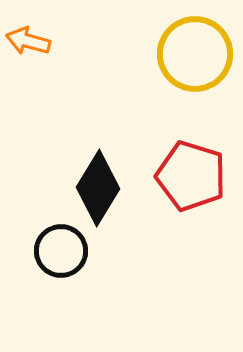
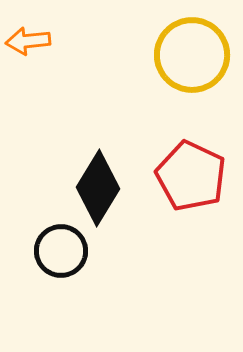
orange arrow: rotated 21 degrees counterclockwise
yellow circle: moved 3 px left, 1 px down
red pentagon: rotated 8 degrees clockwise
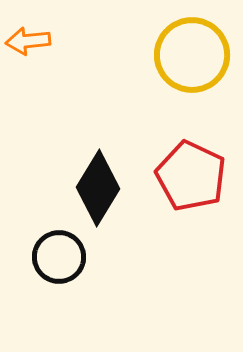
black circle: moved 2 px left, 6 px down
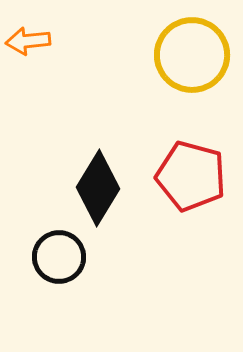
red pentagon: rotated 10 degrees counterclockwise
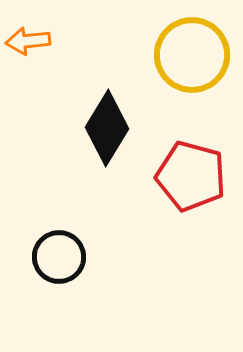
black diamond: moved 9 px right, 60 px up
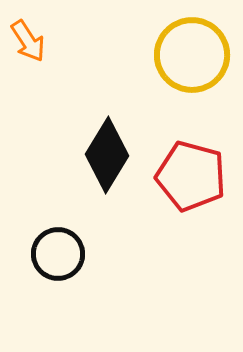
orange arrow: rotated 117 degrees counterclockwise
black diamond: moved 27 px down
black circle: moved 1 px left, 3 px up
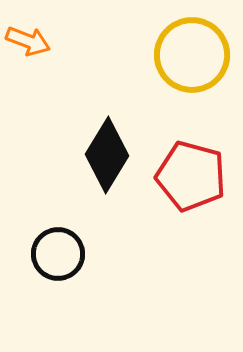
orange arrow: rotated 36 degrees counterclockwise
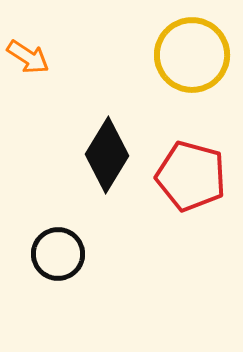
orange arrow: moved 16 px down; rotated 12 degrees clockwise
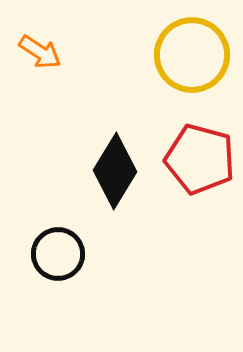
orange arrow: moved 12 px right, 5 px up
black diamond: moved 8 px right, 16 px down
red pentagon: moved 9 px right, 17 px up
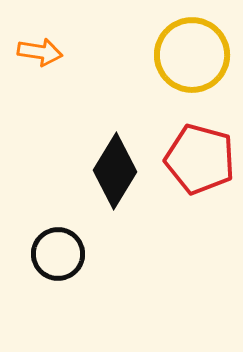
orange arrow: rotated 24 degrees counterclockwise
